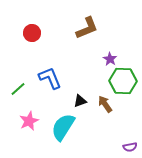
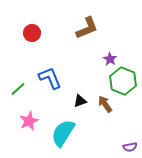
green hexagon: rotated 20 degrees clockwise
cyan semicircle: moved 6 px down
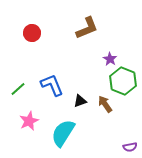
blue L-shape: moved 2 px right, 7 px down
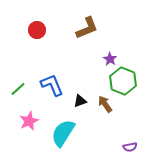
red circle: moved 5 px right, 3 px up
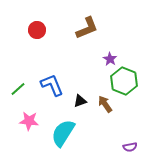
green hexagon: moved 1 px right
pink star: rotated 30 degrees clockwise
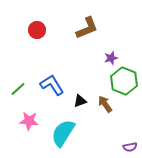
purple star: moved 1 px right, 1 px up; rotated 24 degrees clockwise
blue L-shape: rotated 10 degrees counterclockwise
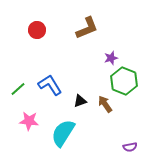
blue L-shape: moved 2 px left
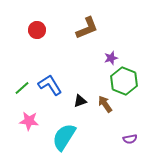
green line: moved 4 px right, 1 px up
cyan semicircle: moved 1 px right, 4 px down
purple semicircle: moved 8 px up
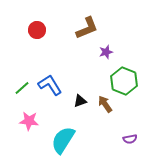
purple star: moved 5 px left, 6 px up
cyan semicircle: moved 1 px left, 3 px down
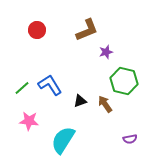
brown L-shape: moved 2 px down
green hexagon: rotated 8 degrees counterclockwise
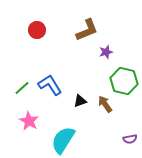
pink star: rotated 24 degrees clockwise
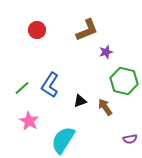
blue L-shape: rotated 115 degrees counterclockwise
brown arrow: moved 3 px down
